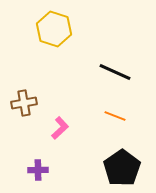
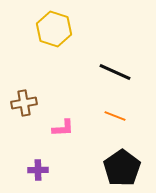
pink L-shape: moved 3 px right; rotated 40 degrees clockwise
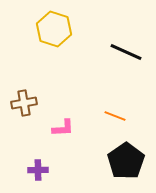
black line: moved 11 px right, 20 px up
black pentagon: moved 4 px right, 7 px up
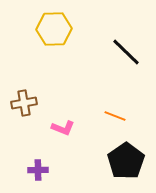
yellow hexagon: rotated 20 degrees counterclockwise
black line: rotated 20 degrees clockwise
pink L-shape: rotated 25 degrees clockwise
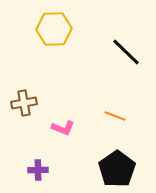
black pentagon: moved 9 px left, 8 px down
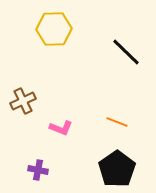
brown cross: moved 1 px left, 2 px up; rotated 15 degrees counterclockwise
orange line: moved 2 px right, 6 px down
pink L-shape: moved 2 px left
purple cross: rotated 12 degrees clockwise
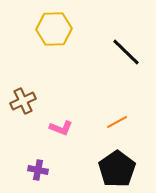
orange line: rotated 50 degrees counterclockwise
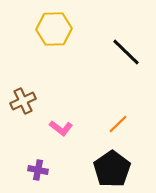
orange line: moved 1 px right, 2 px down; rotated 15 degrees counterclockwise
pink L-shape: rotated 15 degrees clockwise
black pentagon: moved 5 px left
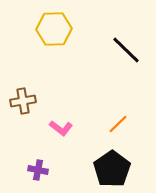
black line: moved 2 px up
brown cross: rotated 15 degrees clockwise
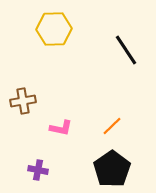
black line: rotated 12 degrees clockwise
orange line: moved 6 px left, 2 px down
pink L-shape: rotated 25 degrees counterclockwise
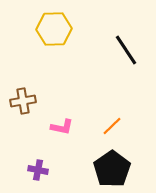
pink L-shape: moved 1 px right, 1 px up
